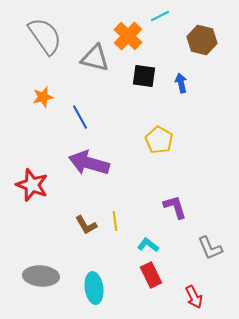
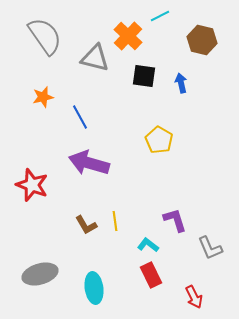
purple L-shape: moved 13 px down
gray ellipse: moved 1 px left, 2 px up; rotated 20 degrees counterclockwise
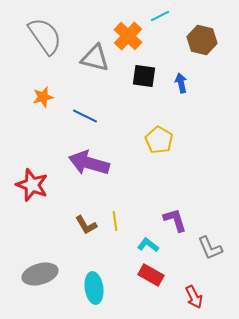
blue line: moved 5 px right, 1 px up; rotated 35 degrees counterclockwise
red rectangle: rotated 35 degrees counterclockwise
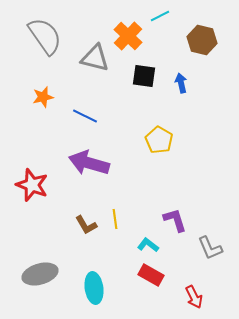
yellow line: moved 2 px up
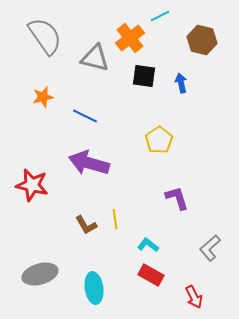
orange cross: moved 2 px right, 2 px down; rotated 8 degrees clockwise
yellow pentagon: rotated 8 degrees clockwise
red star: rotated 8 degrees counterclockwise
purple L-shape: moved 2 px right, 22 px up
gray L-shape: rotated 72 degrees clockwise
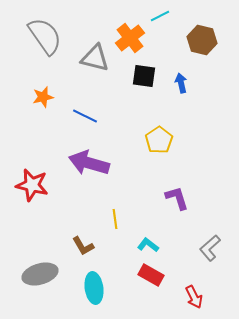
brown L-shape: moved 3 px left, 21 px down
